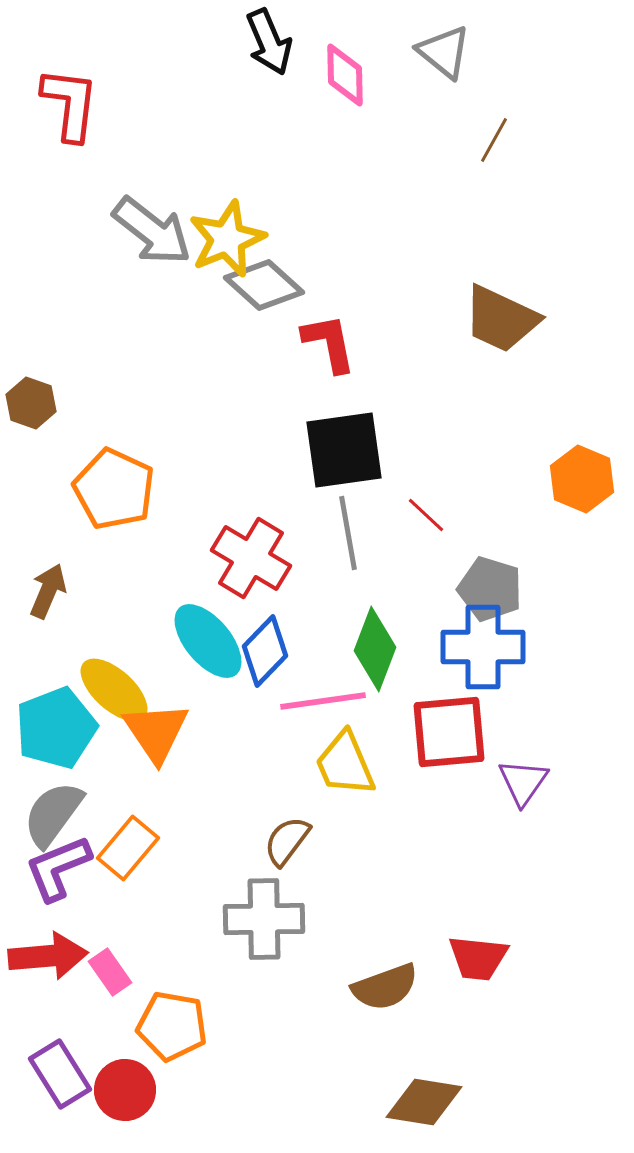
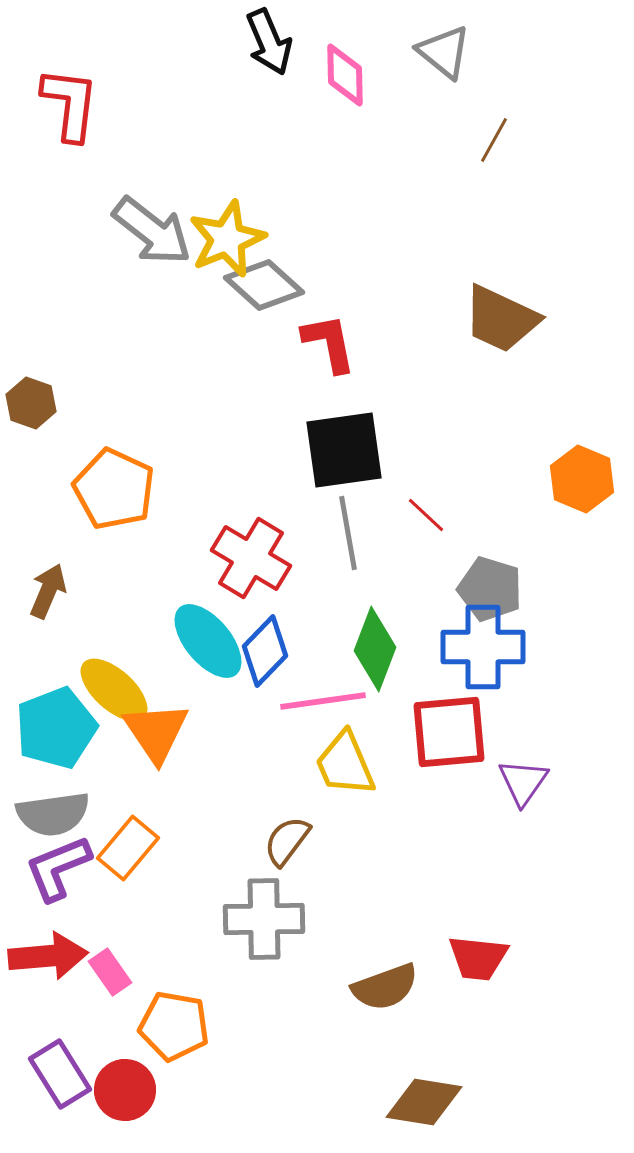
gray semicircle at (53, 814): rotated 134 degrees counterclockwise
orange pentagon at (172, 1026): moved 2 px right
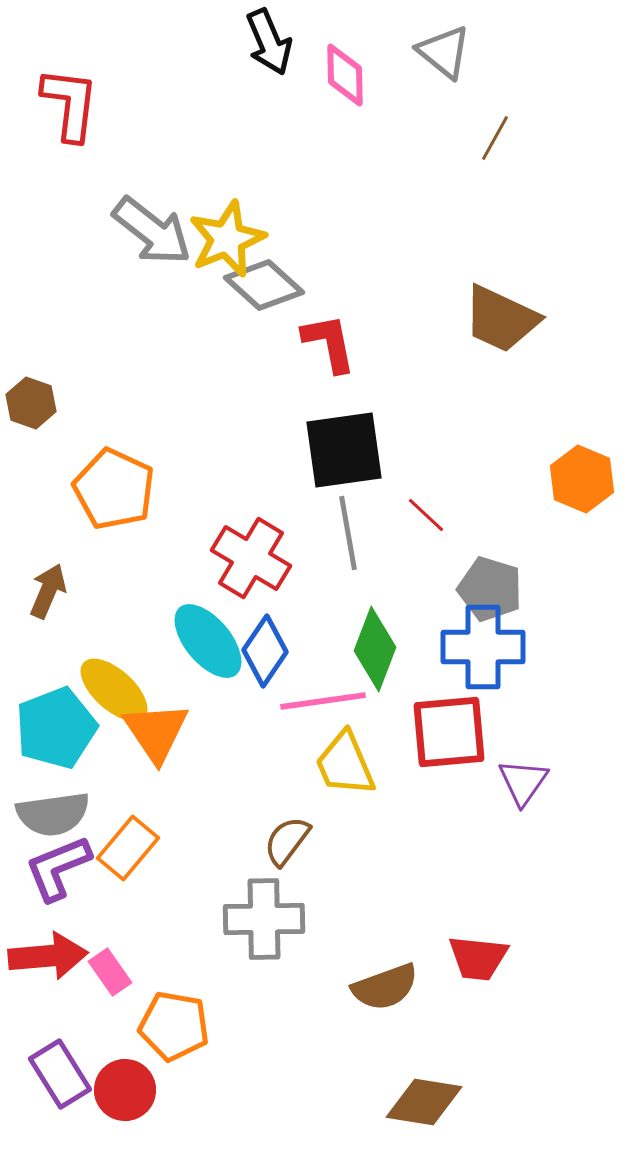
brown line at (494, 140): moved 1 px right, 2 px up
blue diamond at (265, 651): rotated 10 degrees counterclockwise
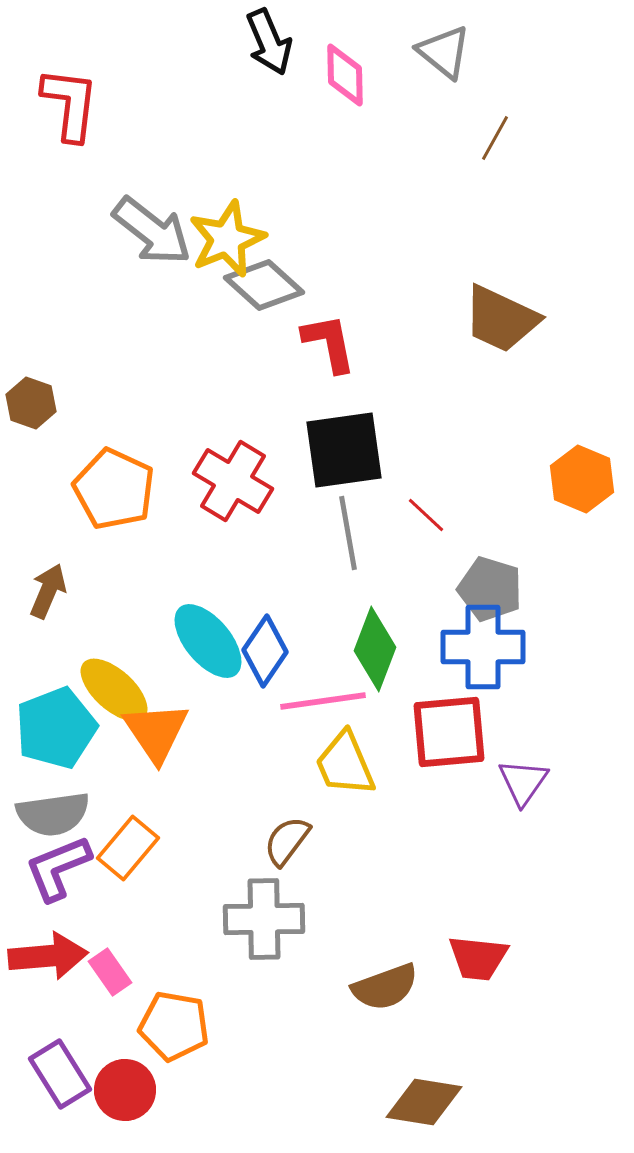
red cross at (251, 558): moved 18 px left, 77 px up
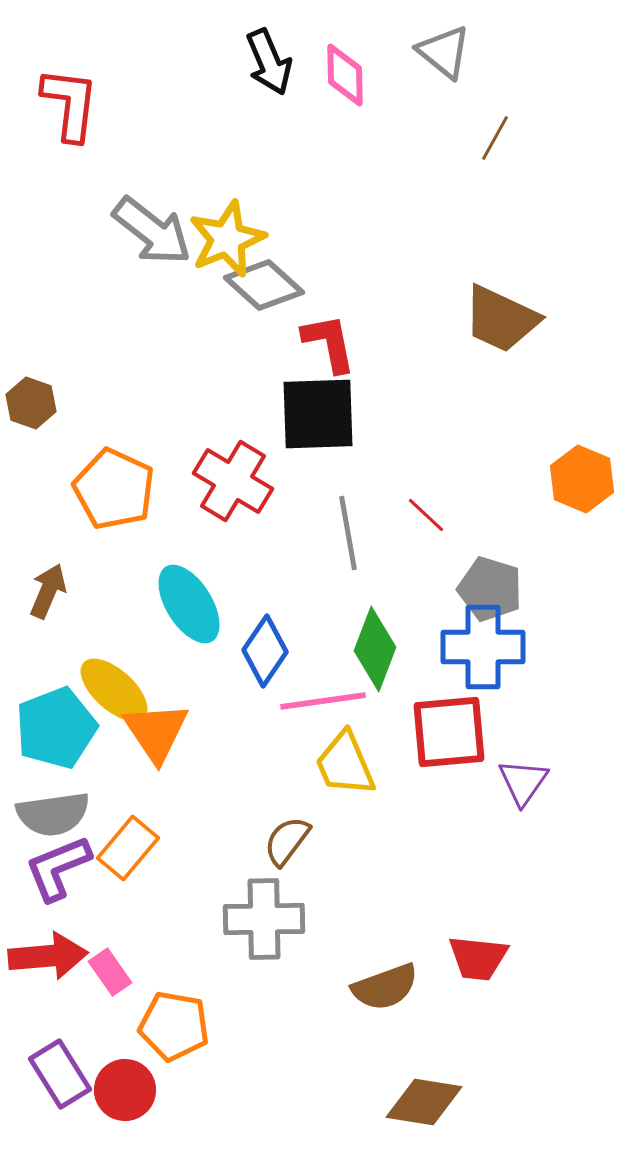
black arrow at (269, 42): moved 20 px down
black square at (344, 450): moved 26 px left, 36 px up; rotated 6 degrees clockwise
cyan ellipse at (208, 641): moved 19 px left, 37 px up; rotated 8 degrees clockwise
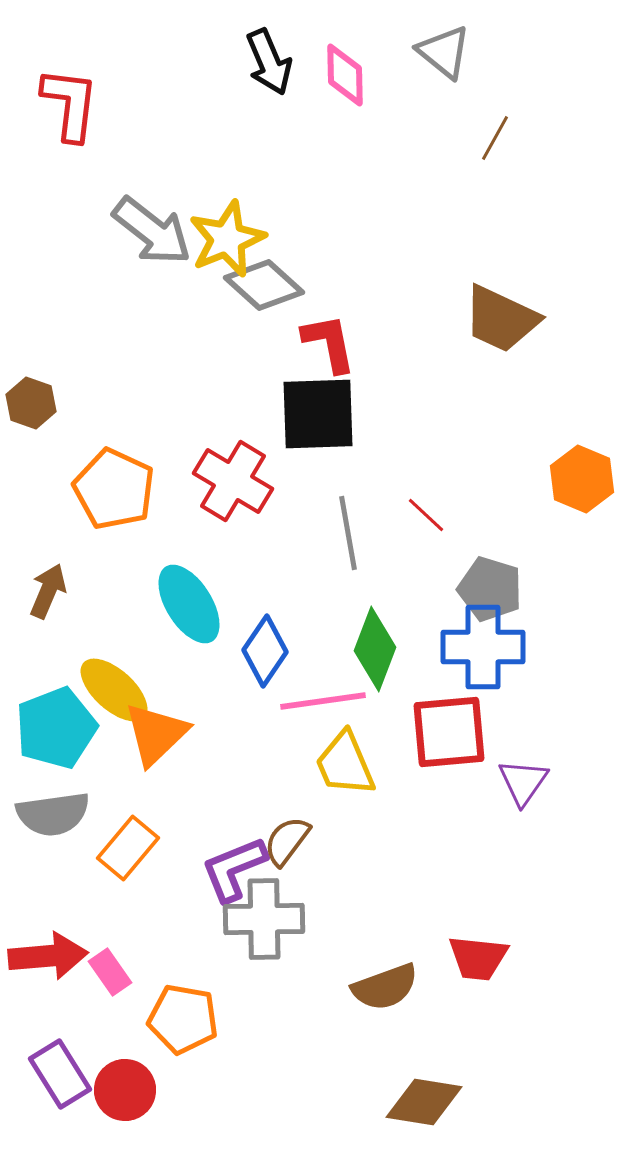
orange triangle at (156, 732): moved 2 px down; rotated 20 degrees clockwise
purple L-shape at (58, 868): moved 176 px right, 1 px down
orange pentagon at (174, 1026): moved 9 px right, 7 px up
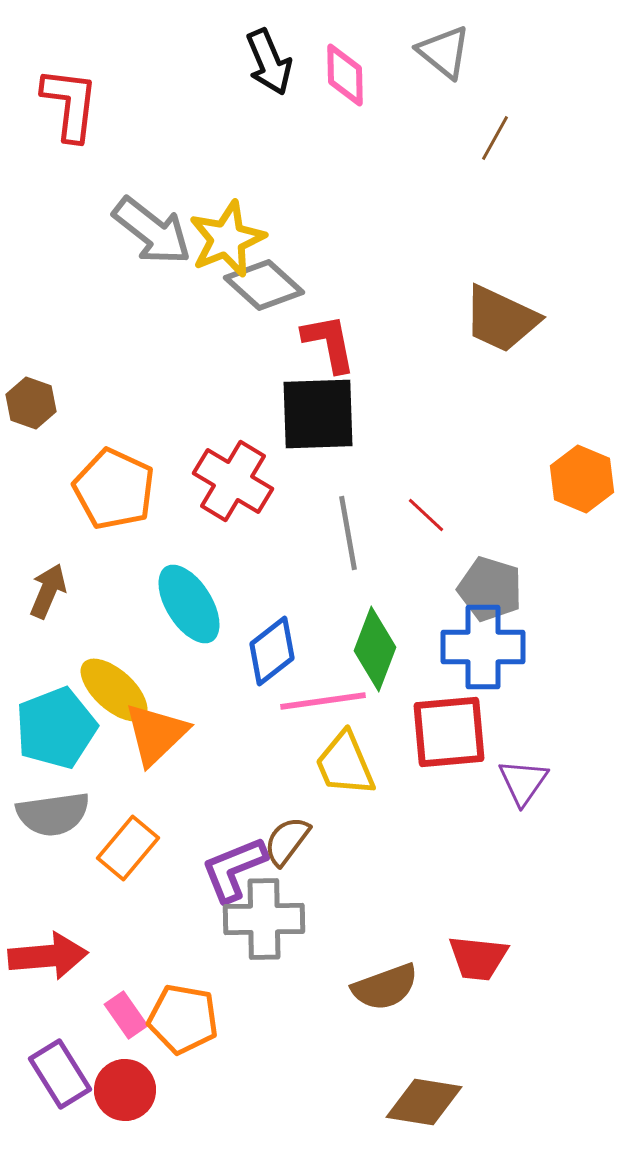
blue diamond at (265, 651): moved 7 px right; rotated 18 degrees clockwise
pink rectangle at (110, 972): moved 16 px right, 43 px down
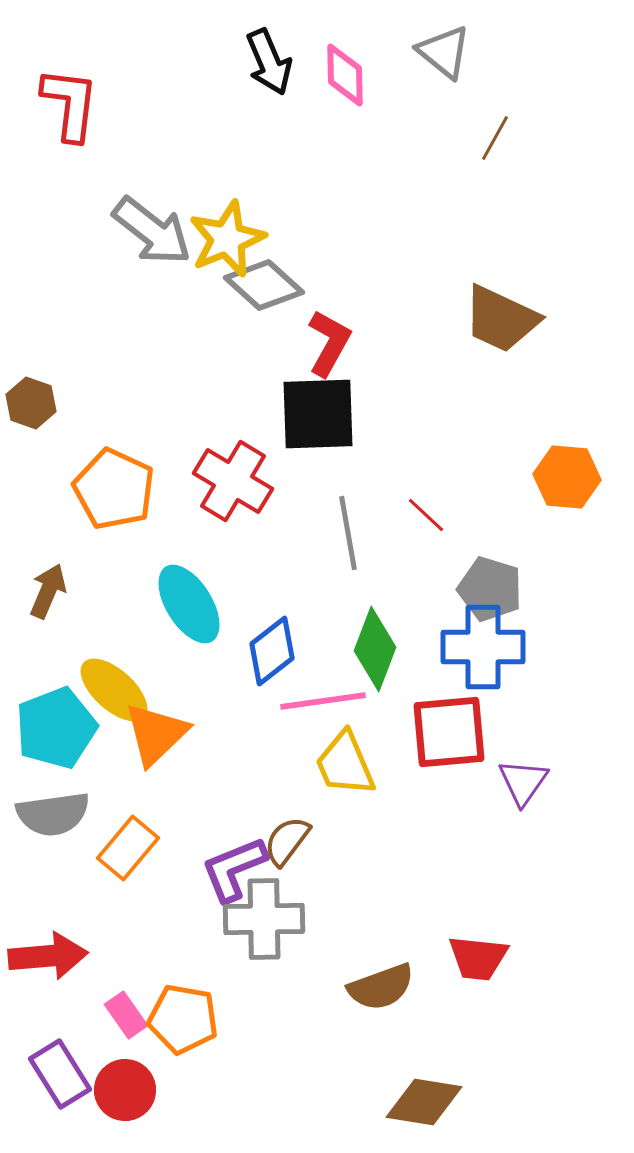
red L-shape at (329, 343): rotated 40 degrees clockwise
orange hexagon at (582, 479): moved 15 px left, 2 px up; rotated 18 degrees counterclockwise
brown semicircle at (385, 987): moved 4 px left
